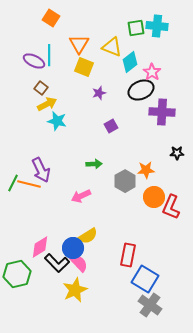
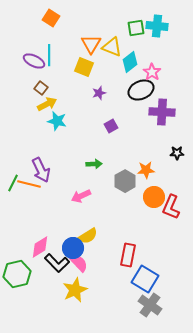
orange triangle: moved 12 px right
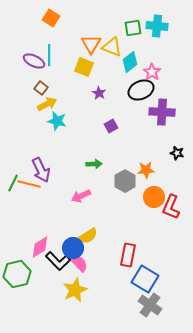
green square: moved 3 px left
purple star: rotated 24 degrees counterclockwise
black star: rotated 16 degrees clockwise
black L-shape: moved 1 px right, 2 px up
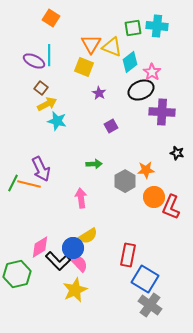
purple arrow: moved 1 px up
pink arrow: moved 2 px down; rotated 108 degrees clockwise
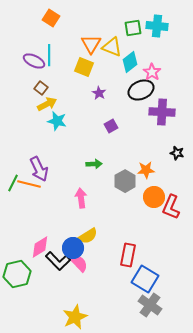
purple arrow: moved 2 px left
yellow star: moved 27 px down
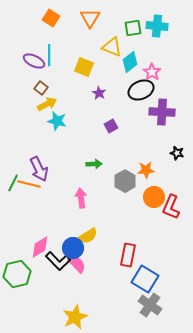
orange triangle: moved 1 px left, 26 px up
pink semicircle: moved 2 px left, 1 px down
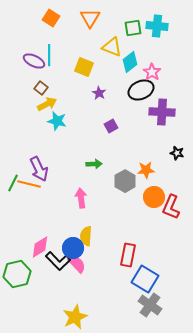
yellow semicircle: moved 2 px left; rotated 126 degrees clockwise
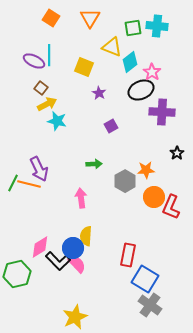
black star: rotated 24 degrees clockwise
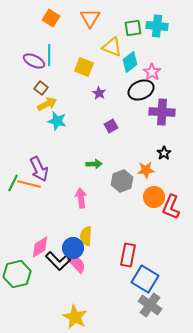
black star: moved 13 px left
gray hexagon: moved 3 px left; rotated 10 degrees clockwise
yellow star: rotated 20 degrees counterclockwise
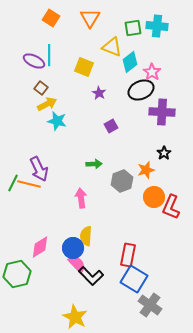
orange star: rotated 12 degrees counterclockwise
black L-shape: moved 33 px right, 15 px down
blue square: moved 11 px left
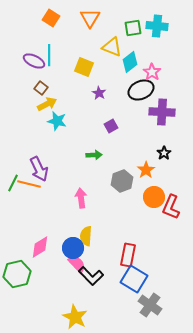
green arrow: moved 9 px up
orange star: rotated 18 degrees counterclockwise
